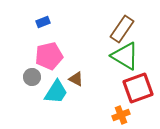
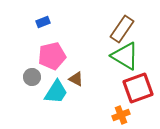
pink pentagon: moved 3 px right
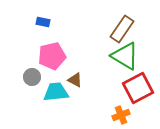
blue rectangle: rotated 32 degrees clockwise
brown triangle: moved 1 px left, 1 px down
red square: rotated 8 degrees counterclockwise
cyan trapezoid: rotated 128 degrees counterclockwise
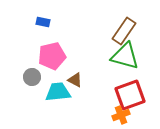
brown rectangle: moved 2 px right, 2 px down
green triangle: rotated 16 degrees counterclockwise
red square: moved 8 px left, 7 px down; rotated 8 degrees clockwise
cyan trapezoid: moved 2 px right
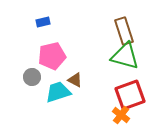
blue rectangle: rotated 24 degrees counterclockwise
brown rectangle: rotated 52 degrees counterclockwise
cyan trapezoid: rotated 12 degrees counterclockwise
orange cross: rotated 30 degrees counterclockwise
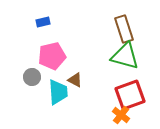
brown rectangle: moved 2 px up
cyan trapezoid: rotated 104 degrees clockwise
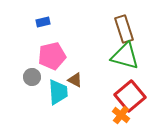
red square: moved 1 px down; rotated 20 degrees counterclockwise
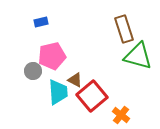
blue rectangle: moved 2 px left
green triangle: moved 13 px right
gray circle: moved 1 px right, 6 px up
red square: moved 38 px left
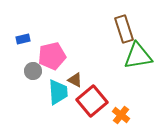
blue rectangle: moved 18 px left, 17 px down
green triangle: rotated 24 degrees counterclockwise
red square: moved 5 px down
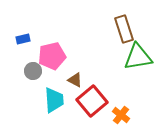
green triangle: moved 1 px down
cyan trapezoid: moved 4 px left, 8 px down
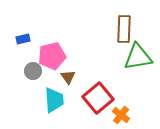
brown rectangle: rotated 20 degrees clockwise
brown triangle: moved 7 px left, 3 px up; rotated 28 degrees clockwise
red square: moved 6 px right, 3 px up
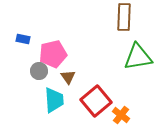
brown rectangle: moved 12 px up
blue rectangle: rotated 24 degrees clockwise
pink pentagon: moved 1 px right, 2 px up
gray circle: moved 6 px right
red square: moved 2 px left, 3 px down
